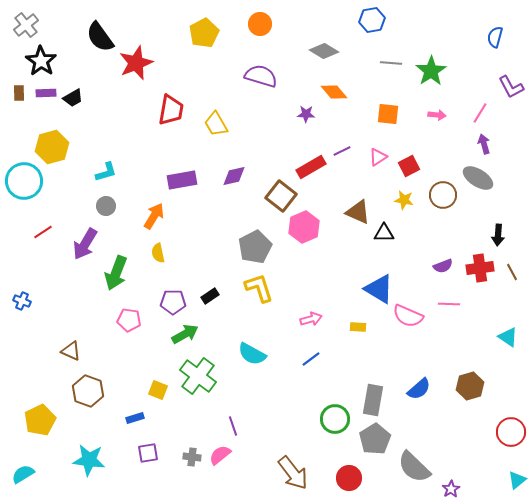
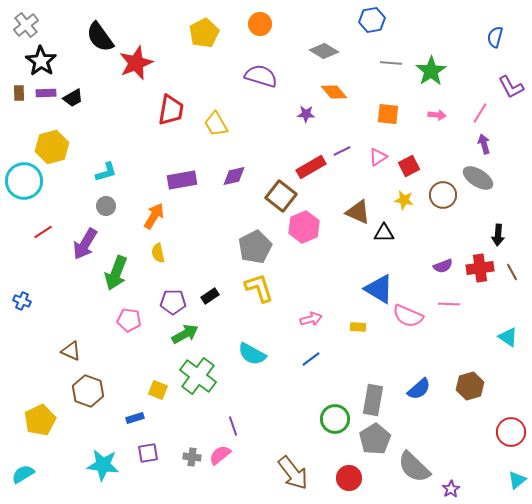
cyan star at (89, 460): moved 14 px right, 5 px down
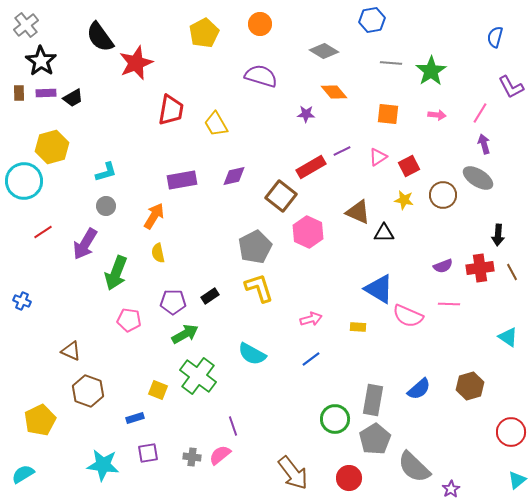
pink hexagon at (304, 227): moved 4 px right, 5 px down; rotated 12 degrees counterclockwise
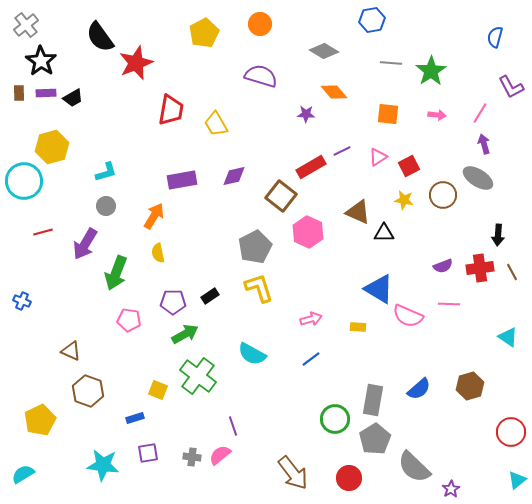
red line at (43, 232): rotated 18 degrees clockwise
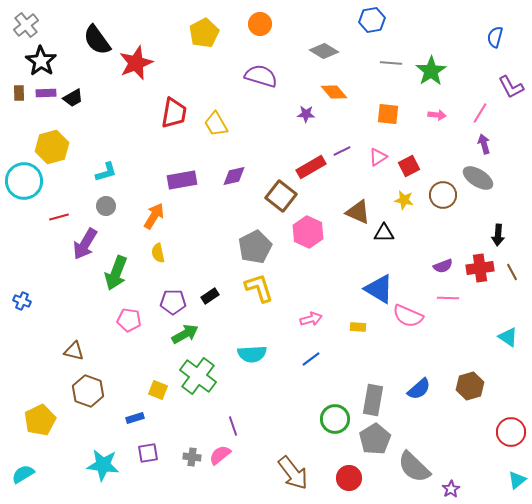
black semicircle at (100, 37): moved 3 px left, 3 px down
red trapezoid at (171, 110): moved 3 px right, 3 px down
red line at (43, 232): moved 16 px right, 15 px up
pink line at (449, 304): moved 1 px left, 6 px up
brown triangle at (71, 351): moved 3 px right; rotated 10 degrees counterclockwise
cyan semicircle at (252, 354): rotated 32 degrees counterclockwise
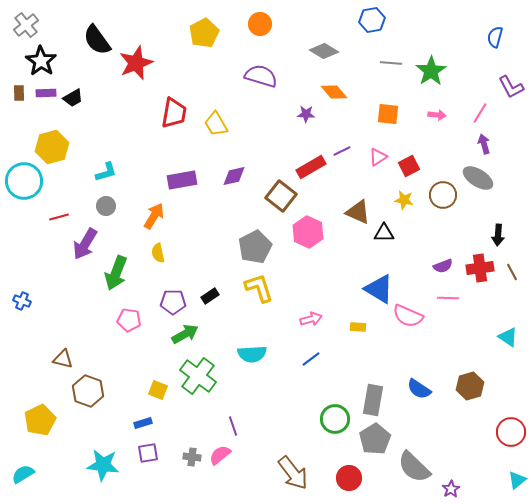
brown triangle at (74, 351): moved 11 px left, 8 px down
blue semicircle at (419, 389): rotated 75 degrees clockwise
blue rectangle at (135, 418): moved 8 px right, 5 px down
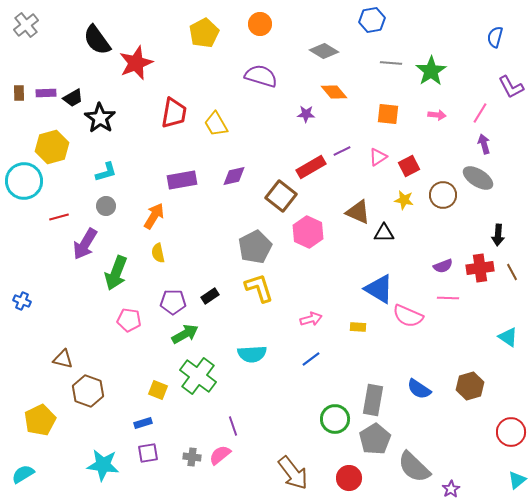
black star at (41, 61): moved 59 px right, 57 px down
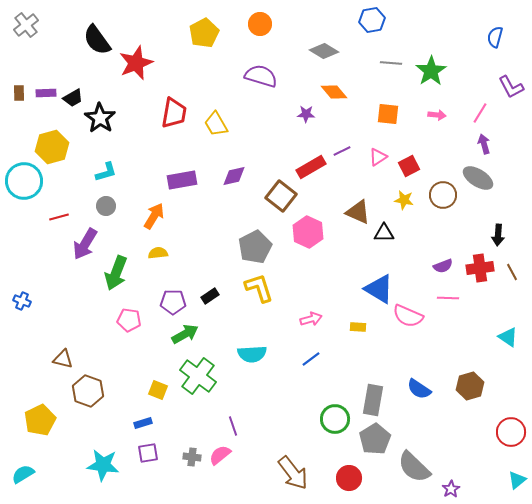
yellow semicircle at (158, 253): rotated 96 degrees clockwise
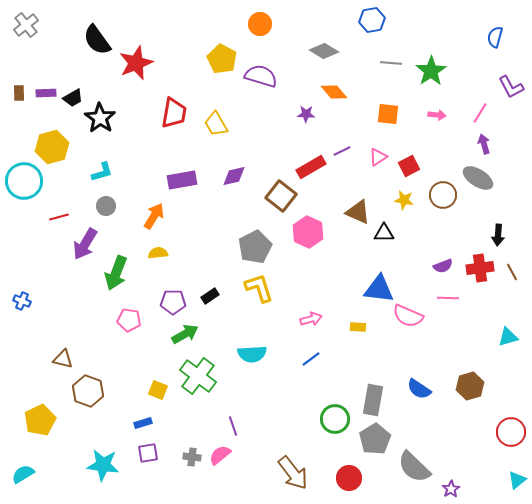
yellow pentagon at (204, 33): moved 18 px right, 26 px down; rotated 16 degrees counterclockwise
cyan L-shape at (106, 172): moved 4 px left
blue triangle at (379, 289): rotated 24 degrees counterclockwise
cyan triangle at (508, 337): rotated 50 degrees counterclockwise
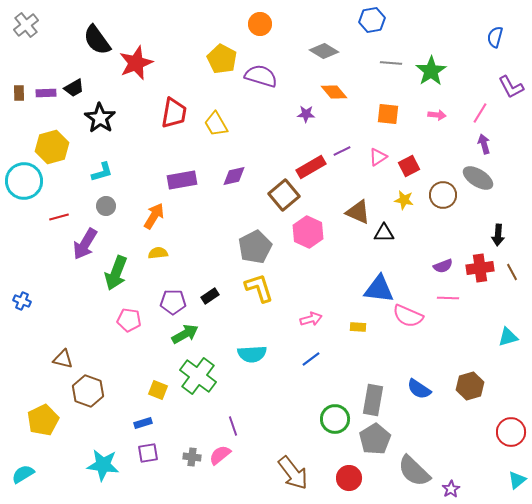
black trapezoid at (73, 98): moved 1 px right, 10 px up
brown square at (281, 196): moved 3 px right, 1 px up; rotated 12 degrees clockwise
yellow pentagon at (40, 420): moved 3 px right
gray semicircle at (414, 467): moved 4 px down
